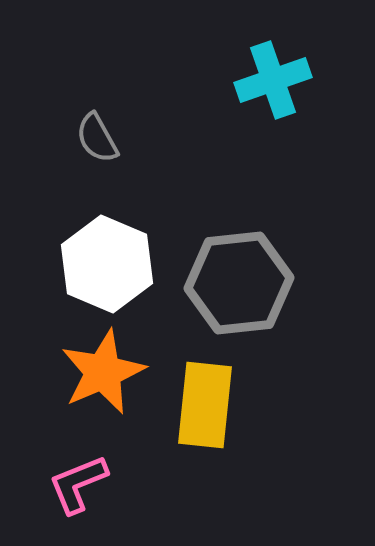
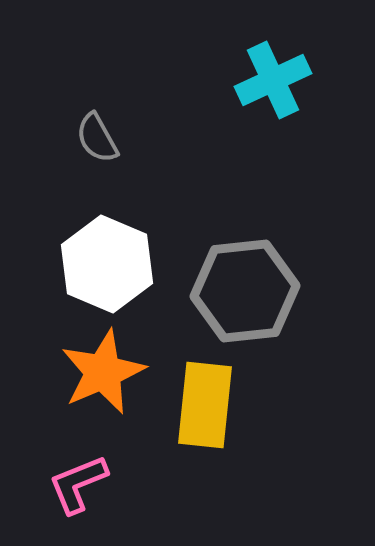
cyan cross: rotated 6 degrees counterclockwise
gray hexagon: moved 6 px right, 8 px down
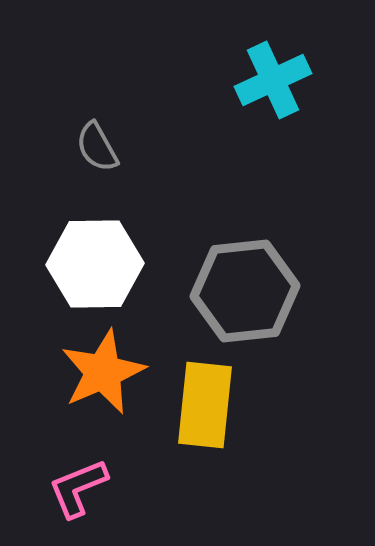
gray semicircle: moved 9 px down
white hexagon: moved 12 px left; rotated 24 degrees counterclockwise
pink L-shape: moved 4 px down
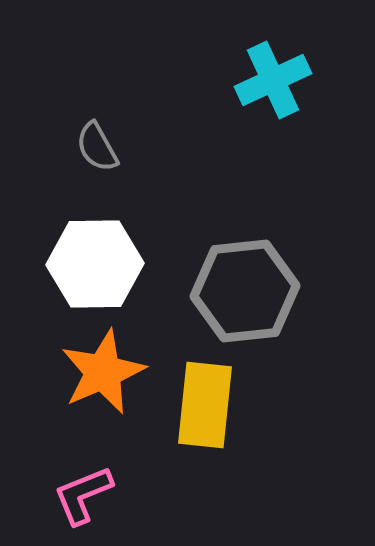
pink L-shape: moved 5 px right, 7 px down
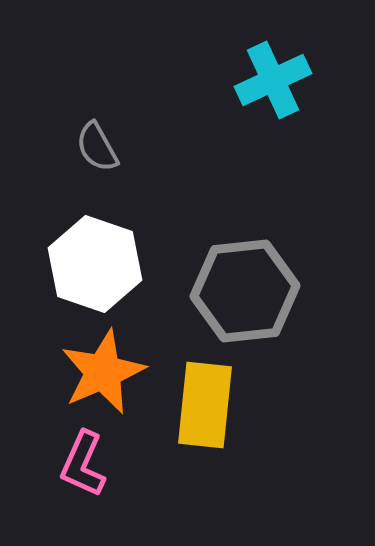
white hexagon: rotated 20 degrees clockwise
pink L-shape: moved 31 px up; rotated 44 degrees counterclockwise
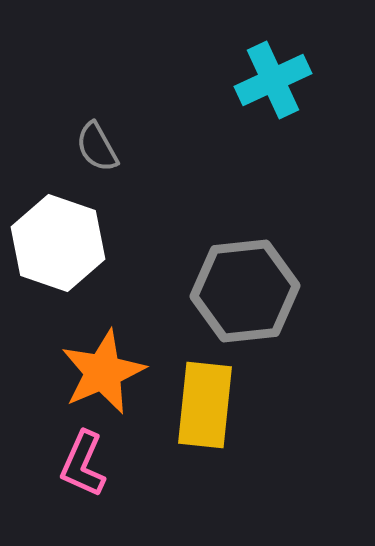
white hexagon: moved 37 px left, 21 px up
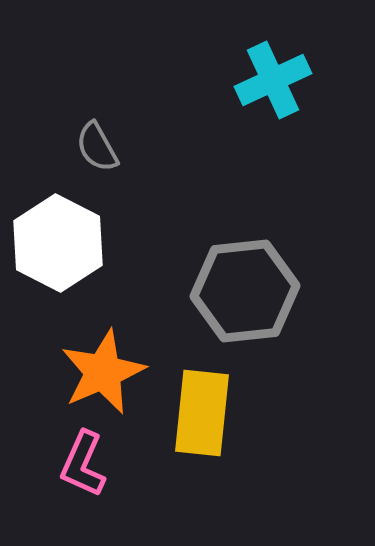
white hexagon: rotated 8 degrees clockwise
yellow rectangle: moved 3 px left, 8 px down
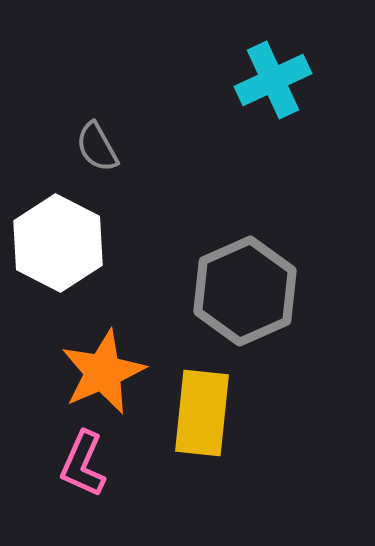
gray hexagon: rotated 18 degrees counterclockwise
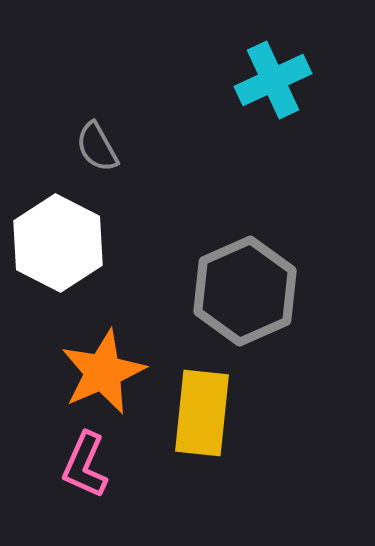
pink L-shape: moved 2 px right, 1 px down
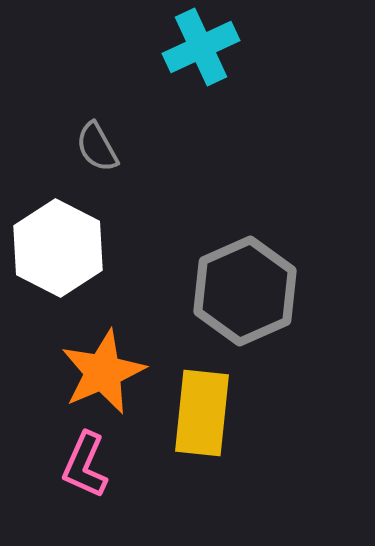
cyan cross: moved 72 px left, 33 px up
white hexagon: moved 5 px down
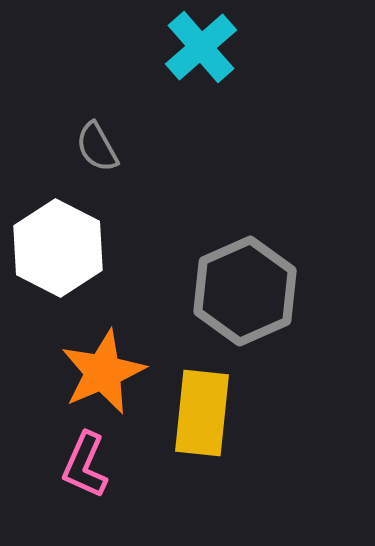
cyan cross: rotated 16 degrees counterclockwise
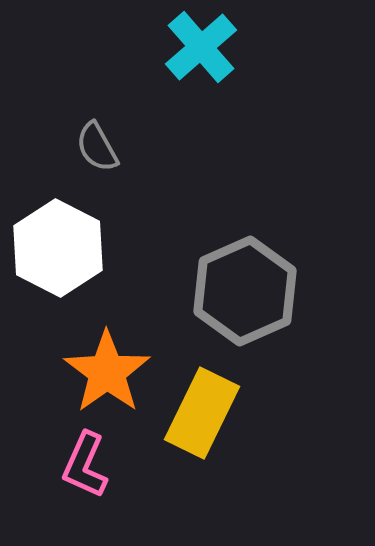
orange star: moved 4 px right; rotated 12 degrees counterclockwise
yellow rectangle: rotated 20 degrees clockwise
